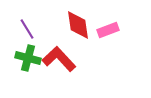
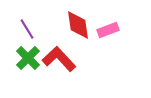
green cross: rotated 30 degrees clockwise
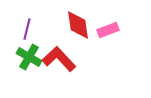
purple line: rotated 45 degrees clockwise
green cross: moved 1 px right, 1 px up; rotated 15 degrees counterclockwise
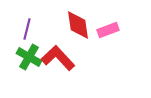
red L-shape: moved 1 px left, 1 px up
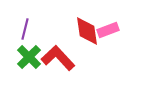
red diamond: moved 9 px right, 6 px down
purple line: moved 2 px left
green cross: rotated 15 degrees clockwise
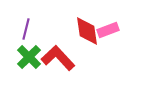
purple line: moved 1 px right
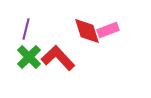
red diamond: rotated 8 degrees counterclockwise
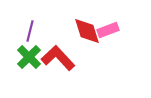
purple line: moved 4 px right, 2 px down
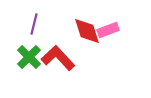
purple line: moved 4 px right, 7 px up
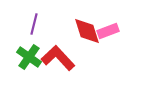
pink rectangle: moved 1 px down
green cross: rotated 10 degrees counterclockwise
